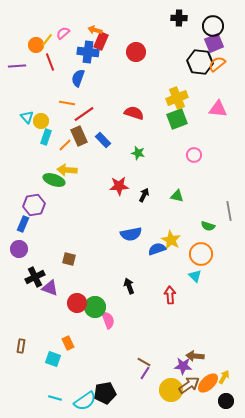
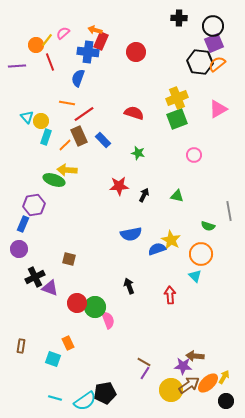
pink triangle at (218, 109): rotated 36 degrees counterclockwise
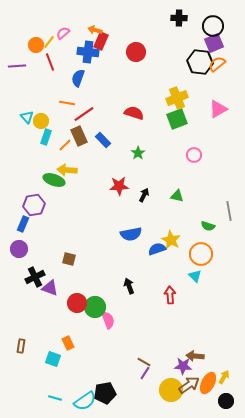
yellow line at (47, 40): moved 2 px right, 2 px down
green star at (138, 153): rotated 24 degrees clockwise
orange ellipse at (208, 383): rotated 20 degrees counterclockwise
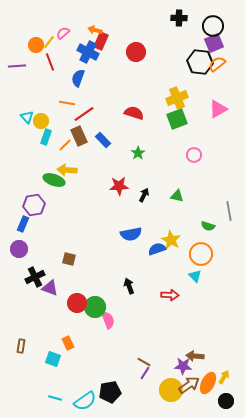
blue cross at (88, 52): rotated 20 degrees clockwise
red arrow at (170, 295): rotated 96 degrees clockwise
black pentagon at (105, 393): moved 5 px right, 1 px up
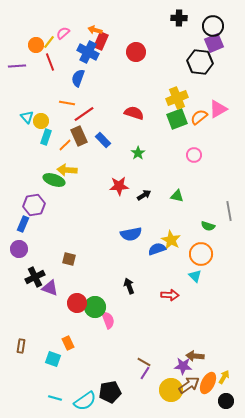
orange semicircle at (217, 64): moved 18 px left, 53 px down
black arrow at (144, 195): rotated 32 degrees clockwise
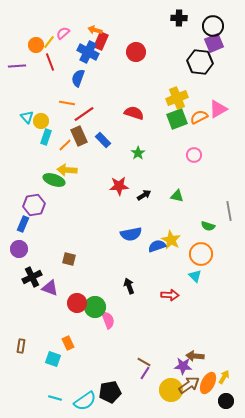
orange semicircle at (199, 117): rotated 12 degrees clockwise
blue semicircle at (157, 249): moved 3 px up
black cross at (35, 277): moved 3 px left
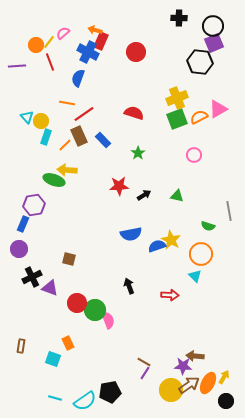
green circle at (95, 307): moved 3 px down
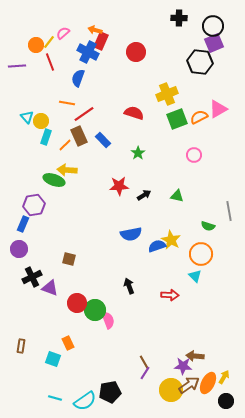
yellow cross at (177, 98): moved 10 px left, 4 px up
brown line at (144, 362): rotated 32 degrees clockwise
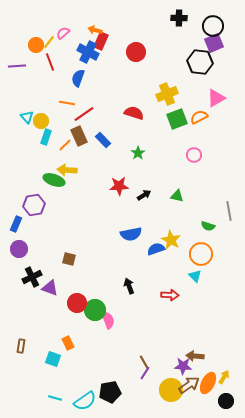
pink triangle at (218, 109): moved 2 px left, 11 px up
blue rectangle at (23, 224): moved 7 px left
blue semicircle at (157, 246): moved 1 px left, 3 px down
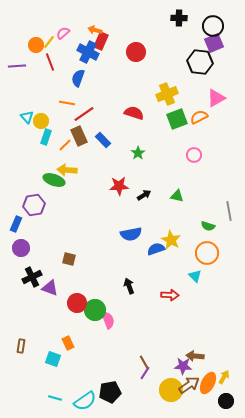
purple circle at (19, 249): moved 2 px right, 1 px up
orange circle at (201, 254): moved 6 px right, 1 px up
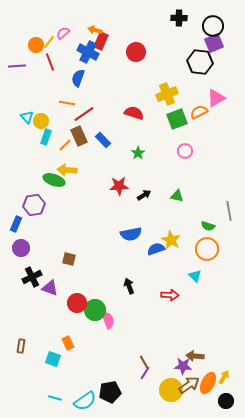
orange semicircle at (199, 117): moved 5 px up
pink circle at (194, 155): moved 9 px left, 4 px up
orange circle at (207, 253): moved 4 px up
